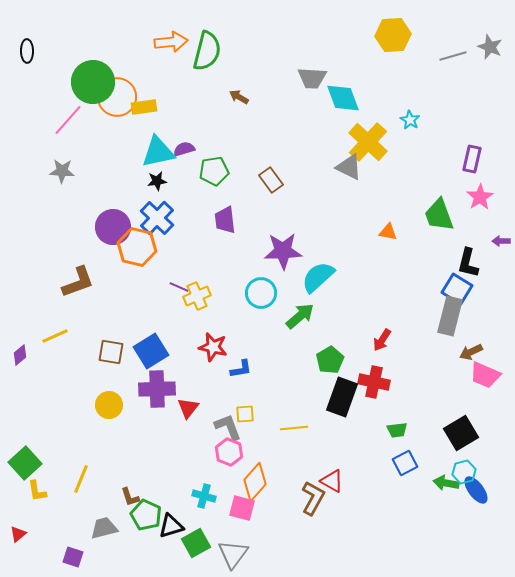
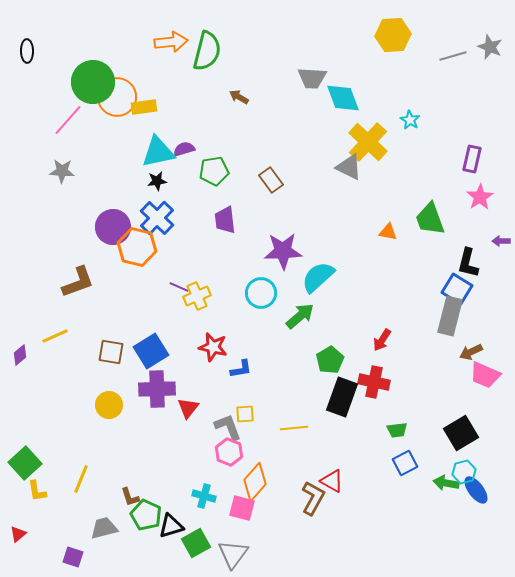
green trapezoid at (439, 215): moved 9 px left, 4 px down
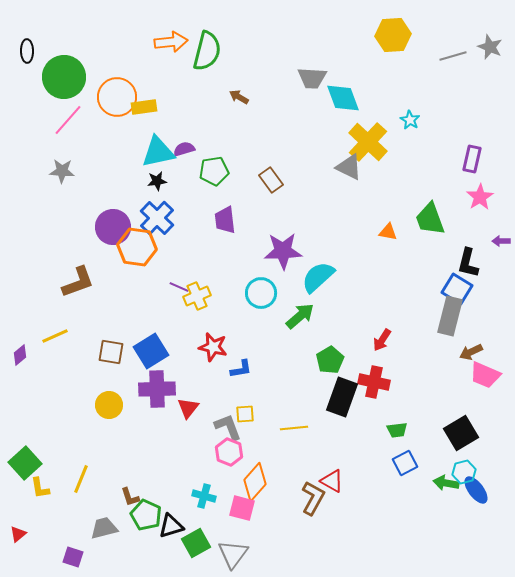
green circle at (93, 82): moved 29 px left, 5 px up
orange hexagon at (137, 247): rotated 6 degrees counterclockwise
yellow L-shape at (37, 491): moved 3 px right, 3 px up
